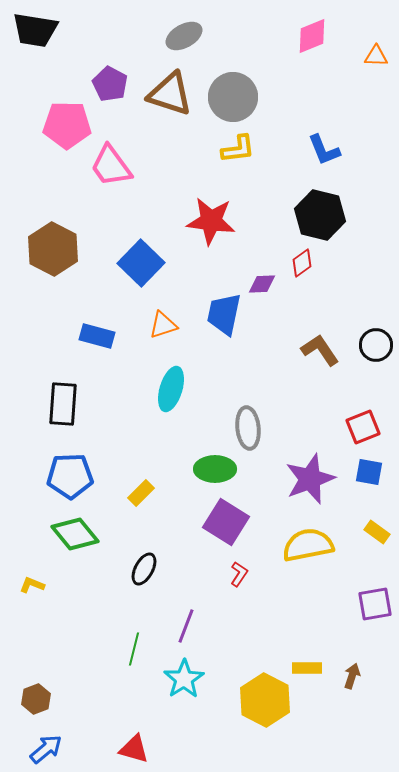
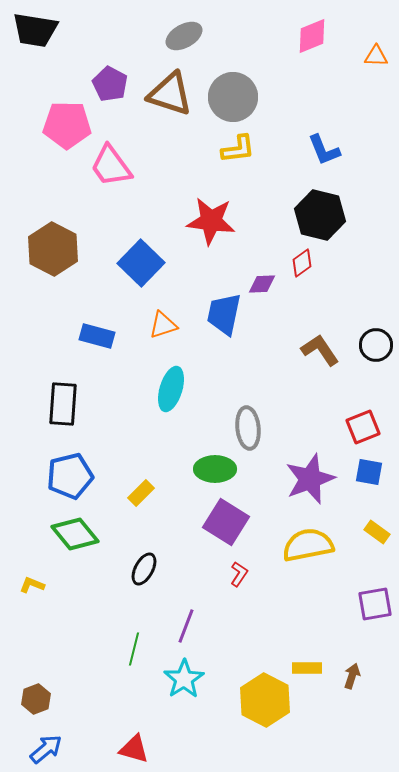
blue pentagon at (70, 476): rotated 12 degrees counterclockwise
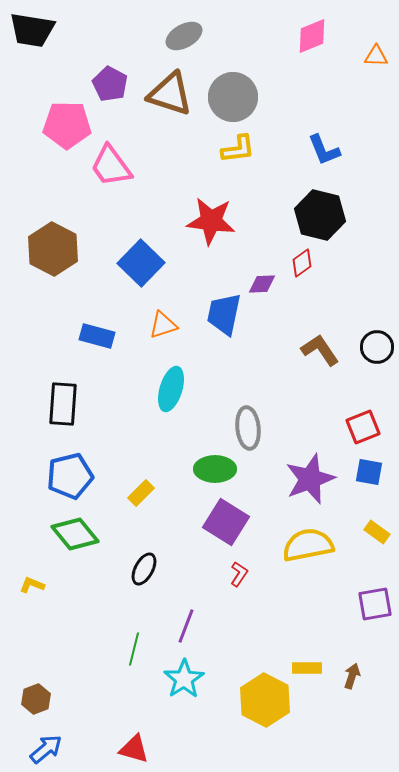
black trapezoid at (35, 30): moved 3 px left
black circle at (376, 345): moved 1 px right, 2 px down
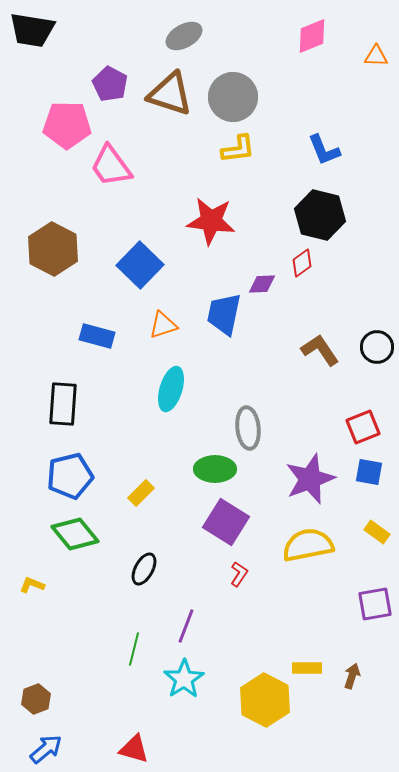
blue square at (141, 263): moved 1 px left, 2 px down
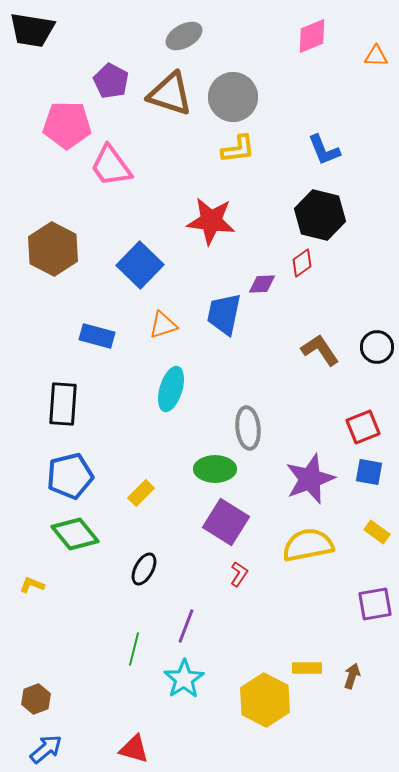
purple pentagon at (110, 84): moved 1 px right, 3 px up
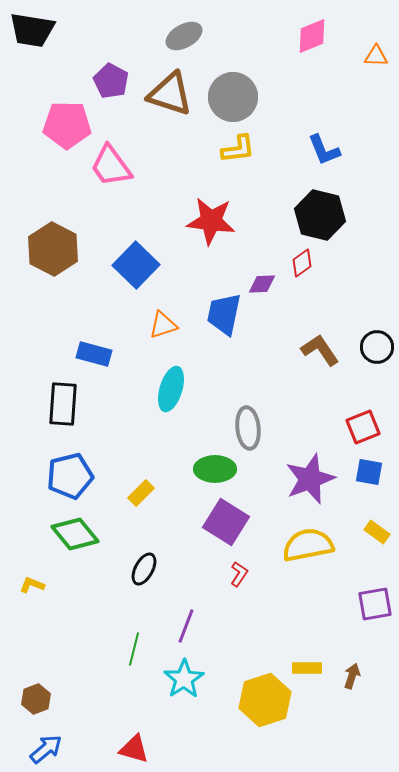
blue square at (140, 265): moved 4 px left
blue rectangle at (97, 336): moved 3 px left, 18 px down
yellow hexagon at (265, 700): rotated 15 degrees clockwise
